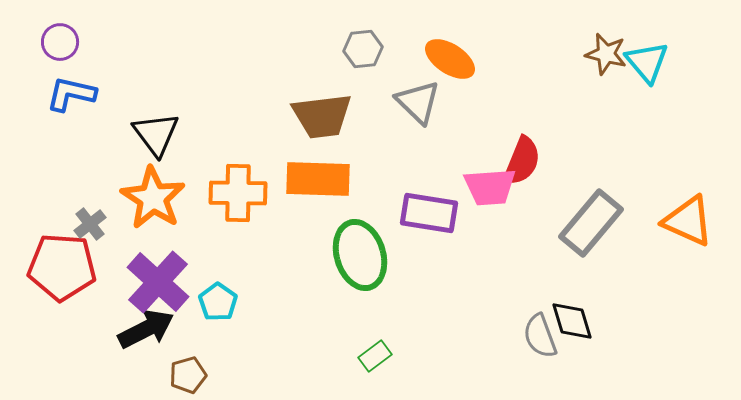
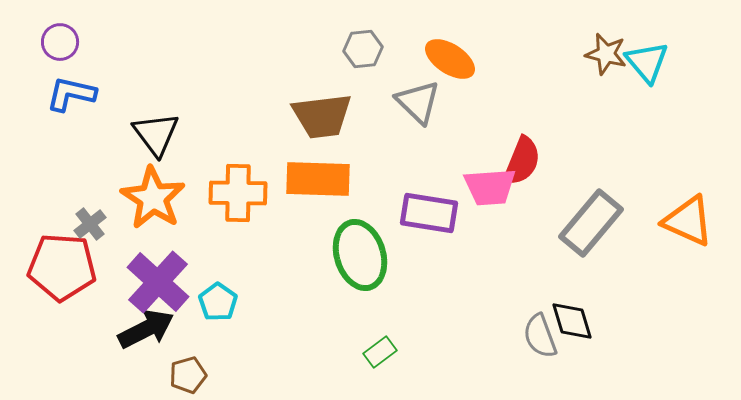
green rectangle: moved 5 px right, 4 px up
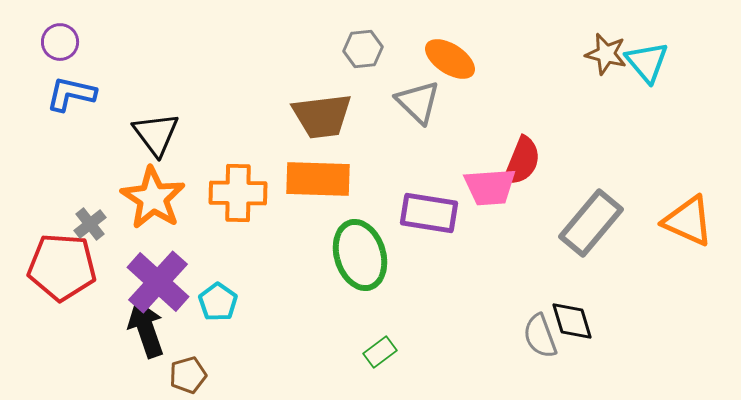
black arrow: rotated 82 degrees counterclockwise
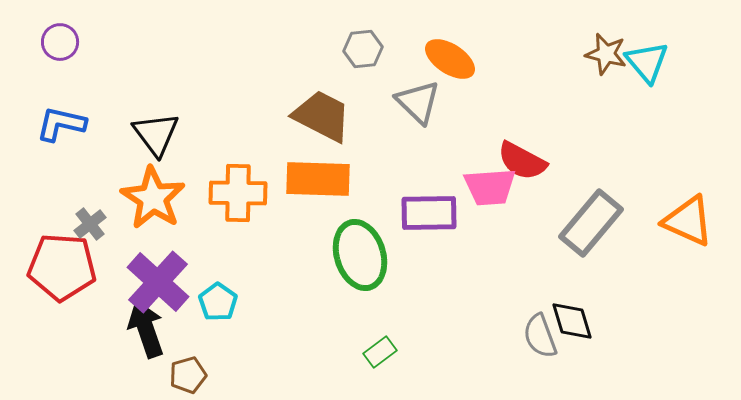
blue L-shape: moved 10 px left, 30 px down
brown trapezoid: rotated 146 degrees counterclockwise
red semicircle: rotated 96 degrees clockwise
purple rectangle: rotated 10 degrees counterclockwise
